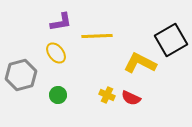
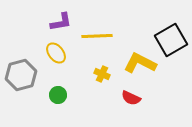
yellow cross: moved 5 px left, 21 px up
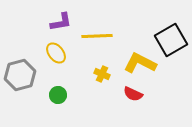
gray hexagon: moved 1 px left
red semicircle: moved 2 px right, 4 px up
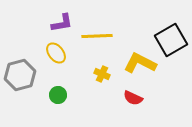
purple L-shape: moved 1 px right, 1 px down
red semicircle: moved 4 px down
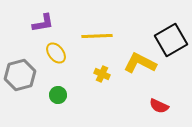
purple L-shape: moved 19 px left
red semicircle: moved 26 px right, 8 px down
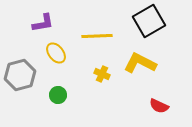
black square: moved 22 px left, 19 px up
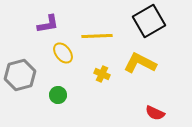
purple L-shape: moved 5 px right, 1 px down
yellow ellipse: moved 7 px right
red semicircle: moved 4 px left, 7 px down
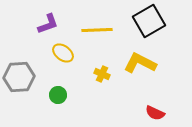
purple L-shape: rotated 10 degrees counterclockwise
yellow line: moved 6 px up
yellow ellipse: rotated 15 degrees counterclockwise
gray hexagon: moved 1 px left, 2 px down; rotated 12 degrees clockwise
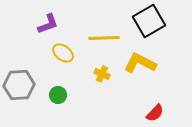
yellow line: moved 7 px right, 8 px down
gray hexagon: moved 8 px down
red semicircle: rotated 72 degrees counterclockwise
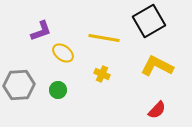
purple L-shape: moved 7 px left, 7 px down
yellow line: rotated 12 degrees clockwise
yellow L-shape: moved 17 px right, 3 px down
green circle: moved 5 px up
red semicircle: moved 2 px right, 3 px up
